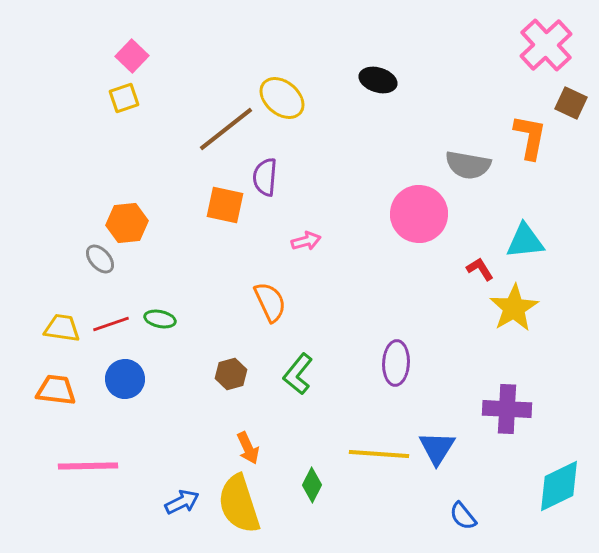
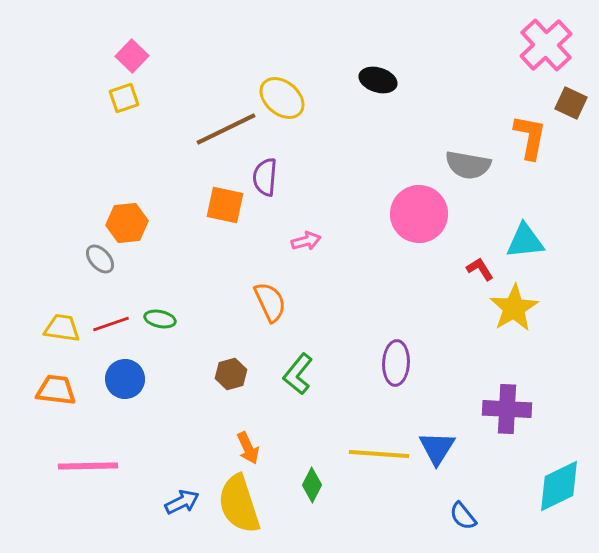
brown line: rotated 12 degrees clockwise
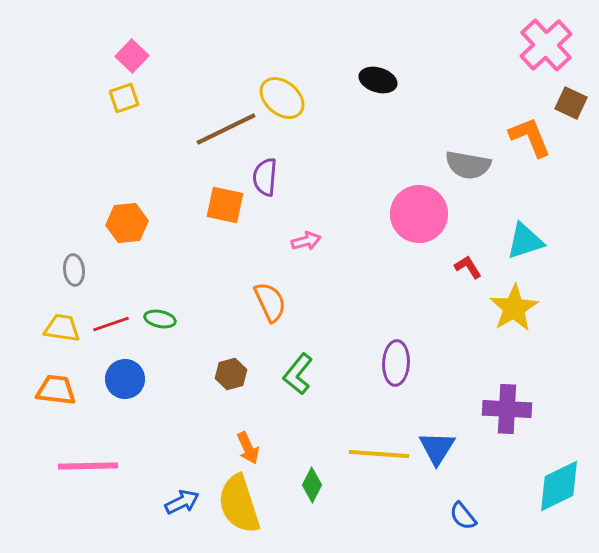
orange L-shape: rotated 33 degrees counterclockwise
cyan triangle: rotated 12 degrees counterclockwise
gray ellipse: moved 26 px left, 11 px down; rotated 36 degrees clockwise
red L-shape: moved 12 px left, 2 px up
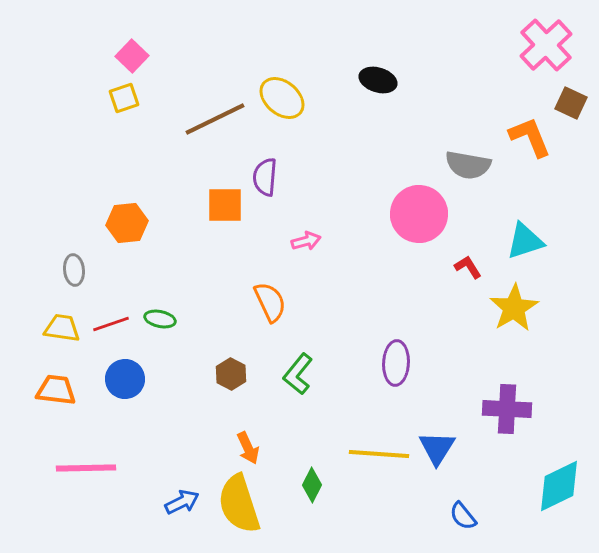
brown line: moved 11 px left, 10 px up
orange square: rotated 12 degrees counterclockwise
brown hexagon: rotated 16 degrees counterclockwise
pink line: moved 2 px left, 2 px down
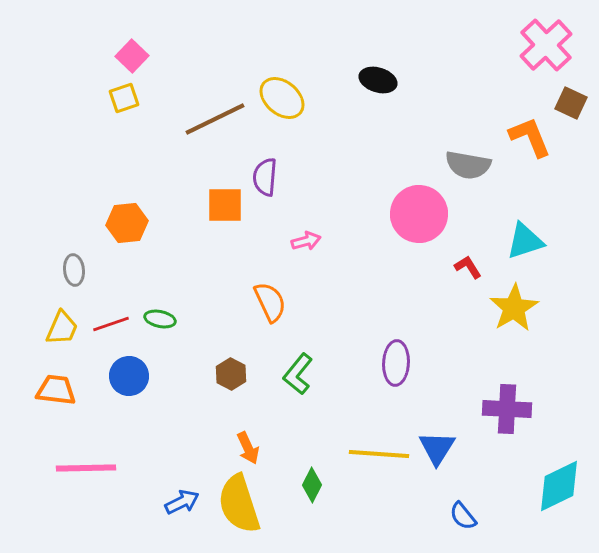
yellow trapezoid: rotated 105 degrees clockwise
blue circle: moved 4 px right, 3 px up
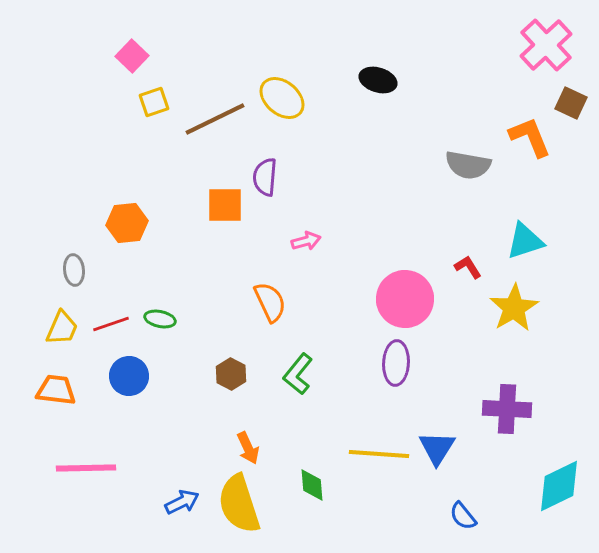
yellow square: moved 30 px right, 4 px down
pink circle: moved 14 px left, 85 px down
green diamond: rotated 32 degrees counterclockwise
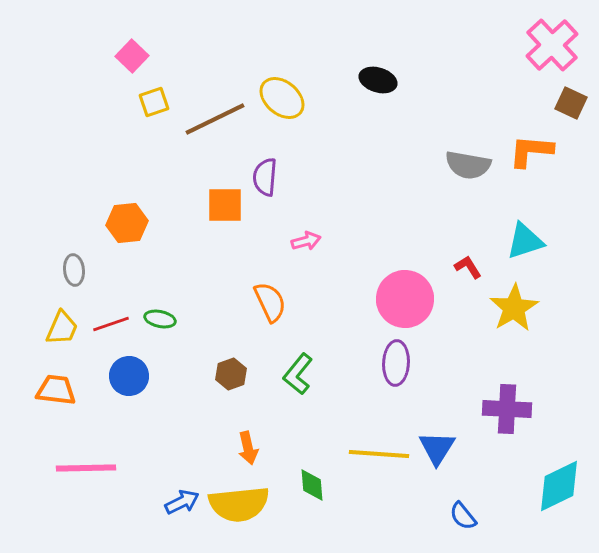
pink cross: moved 6 px right
orange L-shape: moved 1 px right, 14 px down; rotated 63 degrees counterclockwise
brown hexagon: rotated 12 degrees clockwise
orange arrow: rotated 12 degrees clockwise
yellow semicircle: rotated 78 degrees counterclockwise
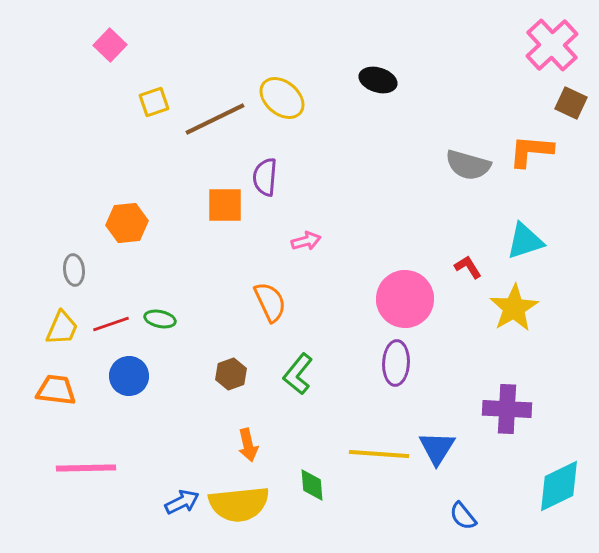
pink square: moved 22 px left, 11 px up
gray semicircle: rotated 6 degrees clockwise
orange arrow: moved 3 px up
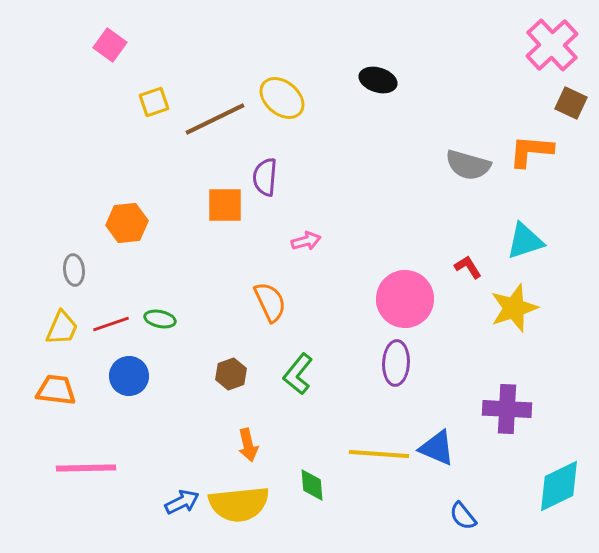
pink square: rotated 8 degrees counterclockwise
yellow star: rotated 12 degrees clockwise
blue triangle: rotated 39 degrees counterclockwise
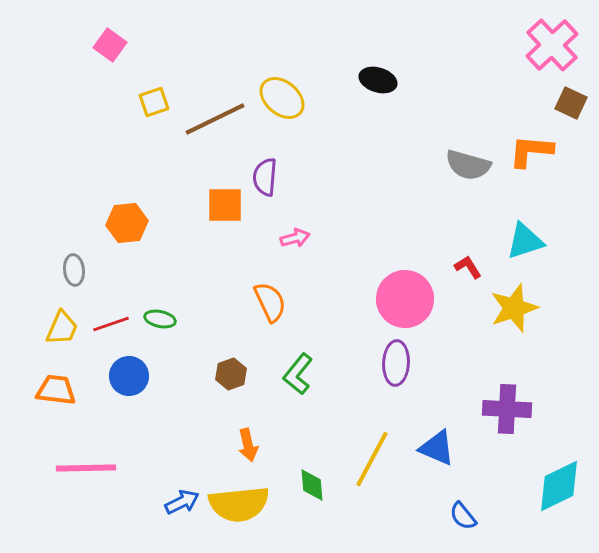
pink arrow: moved 11 px left, 3 px up
yellow line: moved 7 px left, 5 px down; rotated 66 degrees counterclockwise
